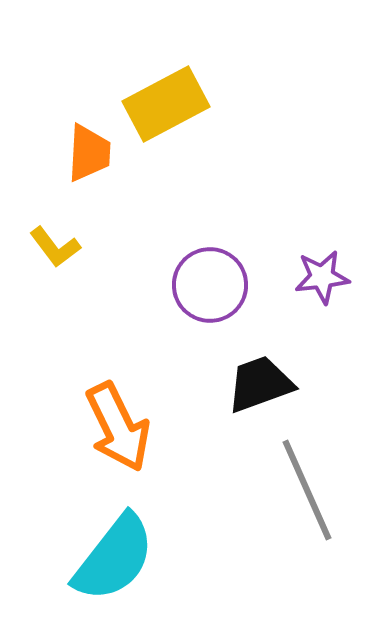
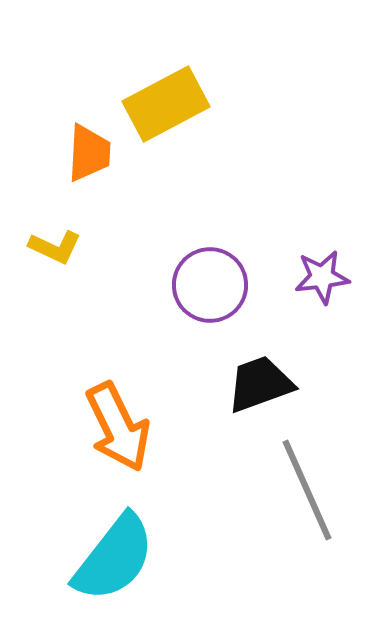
yellow L-shape: rotated 28 degrees counterclockwise
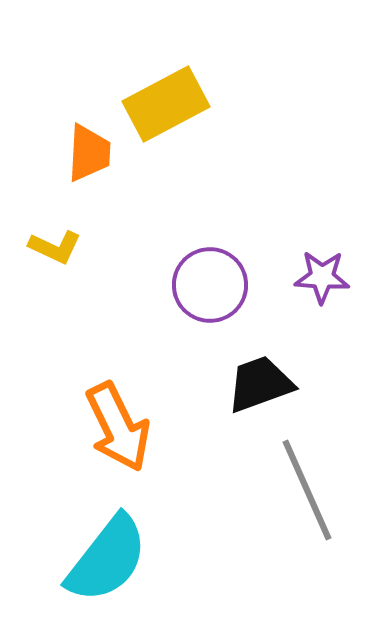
purple star: rotated 10 degrees clockwise
cyan semicircle: moved 7 px left, 1 px down
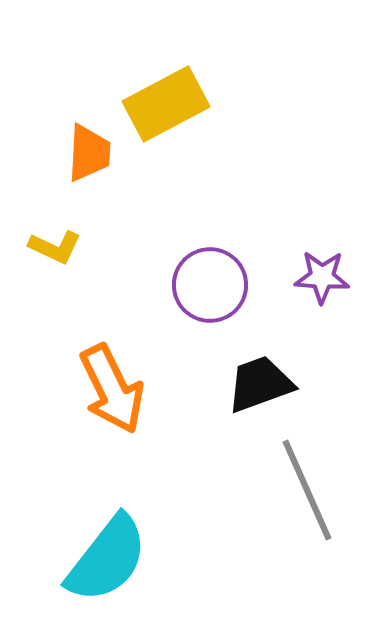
orange arrow: moved 6 px left, 38 px up
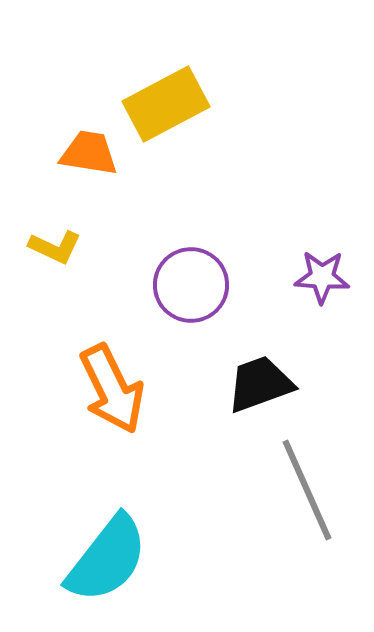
orange trapezoid: rotated 84 degrees counterclockwise
purple circle: moved 19 px left
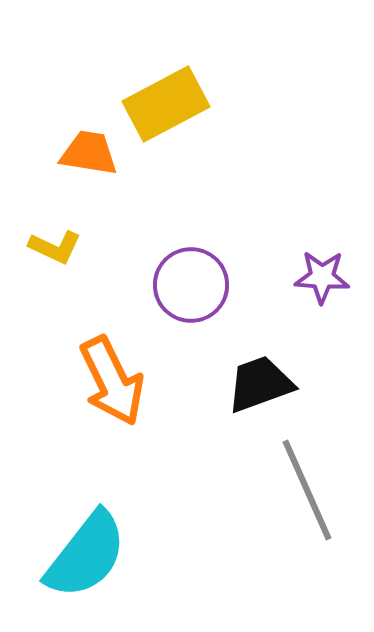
orange arrow: moved 8 px up
cyan semicircle: moved 21 px left, 4 px up
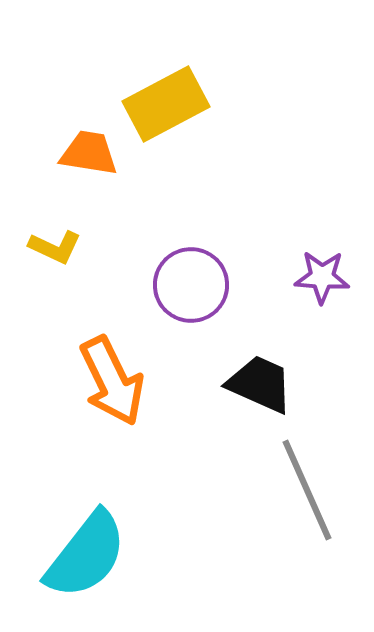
black trapezoid: rotated 44 degrees clockwise
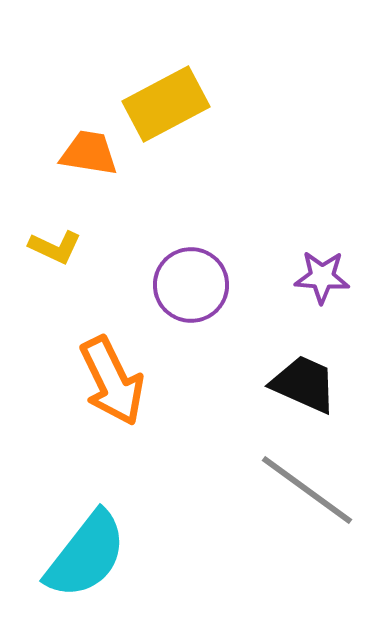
black trapezoid: moved 44 px right
gray line: rotated 30 degrees counterclockwise
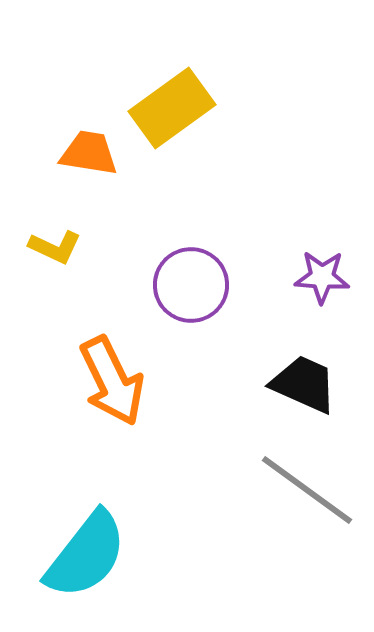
yellow rectangle: moved 6 px right, 4 px down; rotated 8 degrees counterclockwise
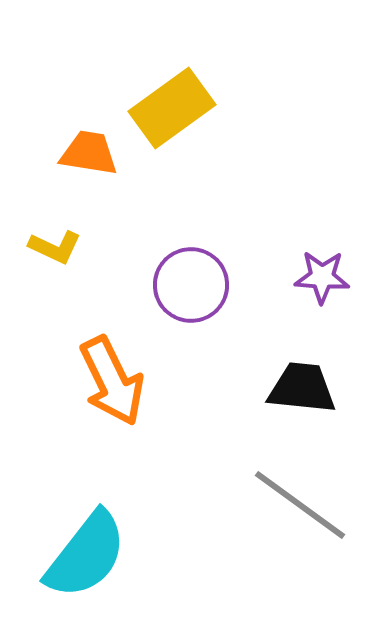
black trapezoid: moved 2 px left, 4 px down; rotated 18 degrees counterclockwise
gray line: moved 7 px left, 15 px down
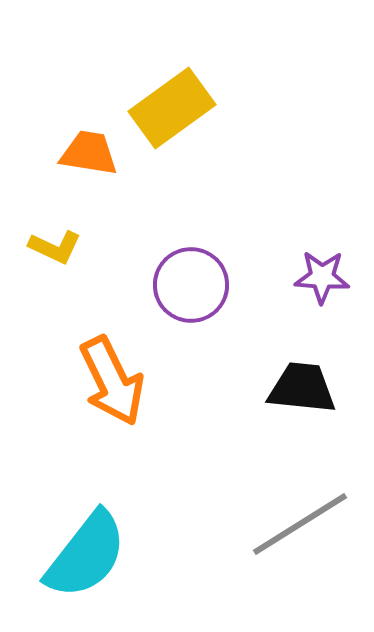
gray line: moved 19 px down; rotated 68 degrees counterclockwise
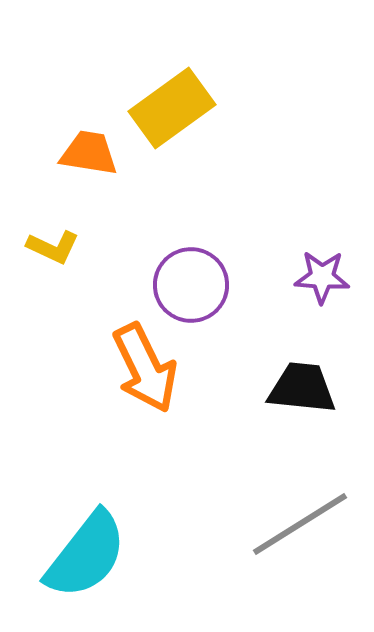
yellow L-shape: moved 2 px left
orange arrow: moved 33 px right, 13 px up
